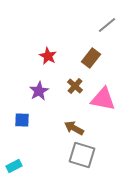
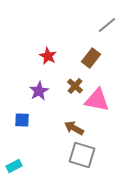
pink triangle: moved 6 px left, 1 px down
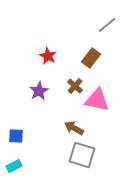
blue square: moved 6 px left, 16 px down
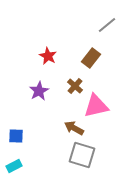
pink triangle: moved 1 px left, 6 px down; rotated 24 degrees counterclockwise
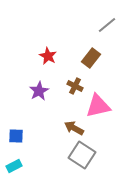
brown cross: rotated 14 degrees counterclockwise
pink triangle: moved 2 px right
gray square: rotated 16 degrees clockwise
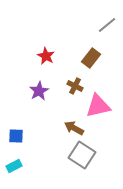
red star: moved 2 px left
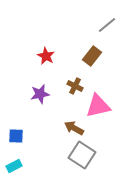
brown rectangle: moved 1 px right, 2 px up
purple star: moved 1 px right, 3 px down; rotated 18 degrees clockwise
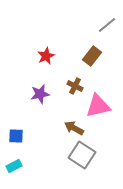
red star: rotated 18 degrees clockwise
